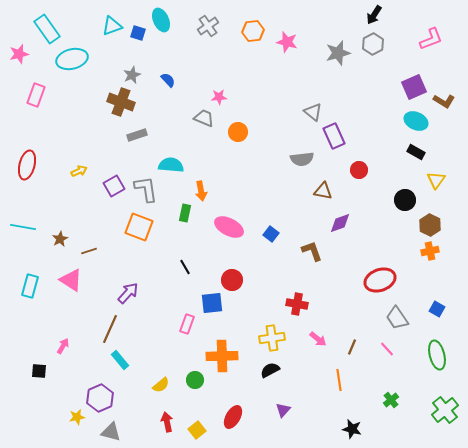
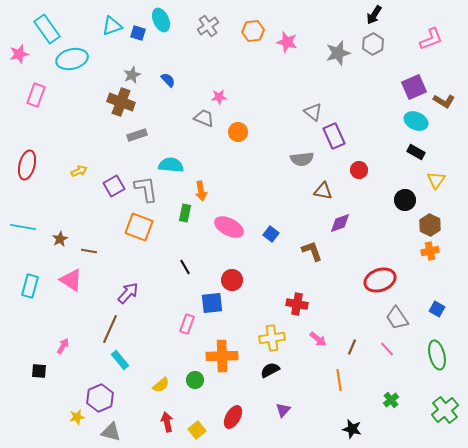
brown line at (89, 251): rotated 28 degrees clockwise
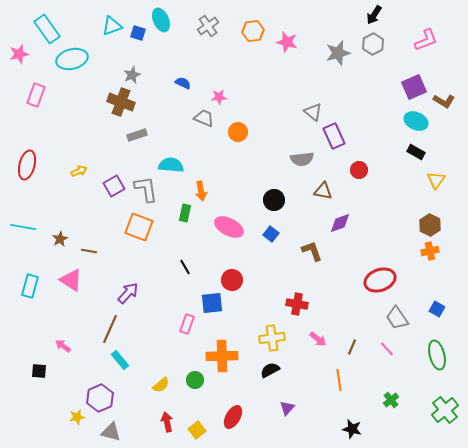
pink L-shape at (431, 39): moved 5 px left, 1 px down
blue semicircle at (168, 80): moved 15 px right, 3 px down; rotated 21 degrees counterclockwise
black circle at (405, 200): moved 131 px left
pink arrow at (63, 346): rotated 84 degrees counterclockwise
purple triangle at (283, 410): moved 4 px right, 2 px up
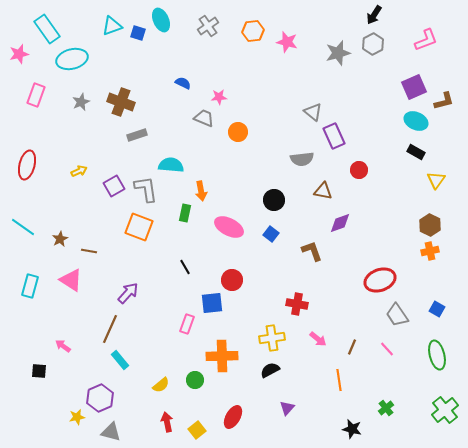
gray star at (132, 75): moved 51 px left, 27 px down
brown L-shape at (444, 101): rotated 45 degrees counterclockwise
cyan line at (23, 227): rotated 25 degrees clockwise
gray trapezoid at (397, 318): moved 3 px up
green cross at (391, 400): moved 5 px left, 8 px down
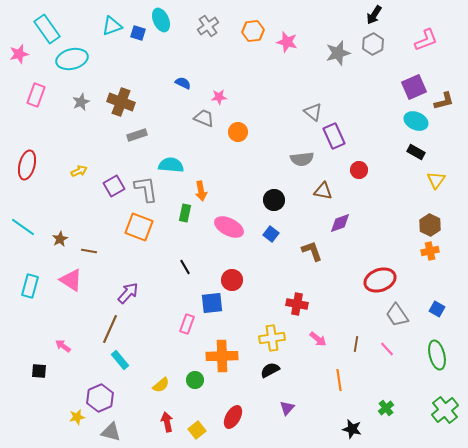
brown line at (352, 347): moved 4 px right, 3 px up; rotated 14 degrees counterclockwise
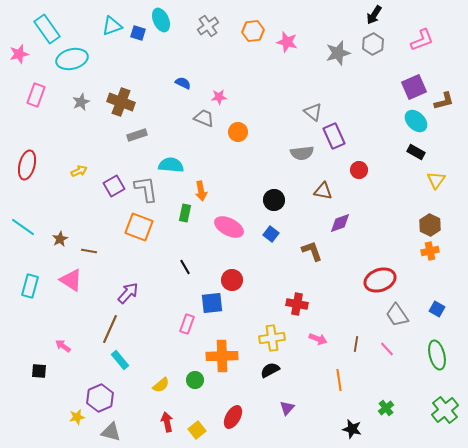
pink L-shape at (426, 40): moved 4 px left
cyan ellipse at (416, 121): rotated 20 degrees clockwise
gray semicircle at (302, 159): moved 6 px up
pink arrow at (318, 339): rotated 18 degrees counterclockwise
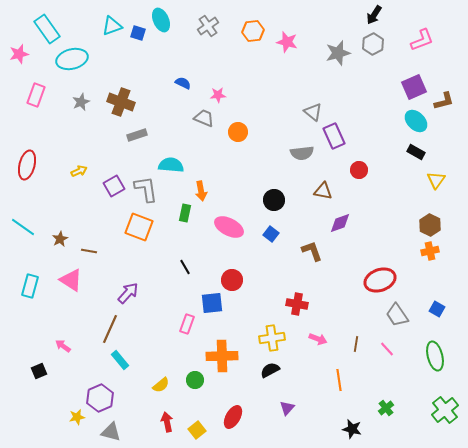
pink star at (219, 97): moved 1 px left, 2 px up
green ellipse at (437, 355): moved 2 px left, 1 px down
black square at (39, 371): rotated 28 degrees counterclockwise
